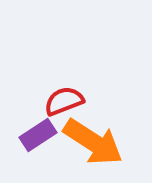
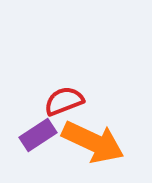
orange arrow: rotated 8 degrees counterclockwise
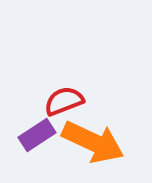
purple rectangle: moved 1 px left
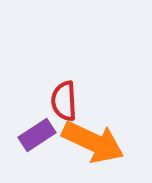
red semicircle: rotated 72 degrees counterclockwise
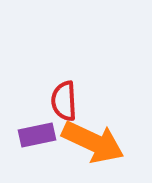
purple rectangle: rotated 21 degrees clockwise
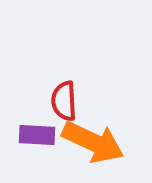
purple rectangle: rotated 15 degrees clockwise
